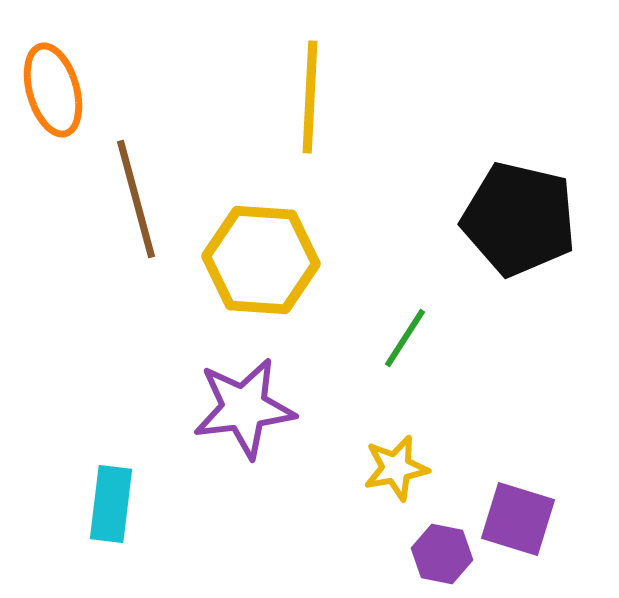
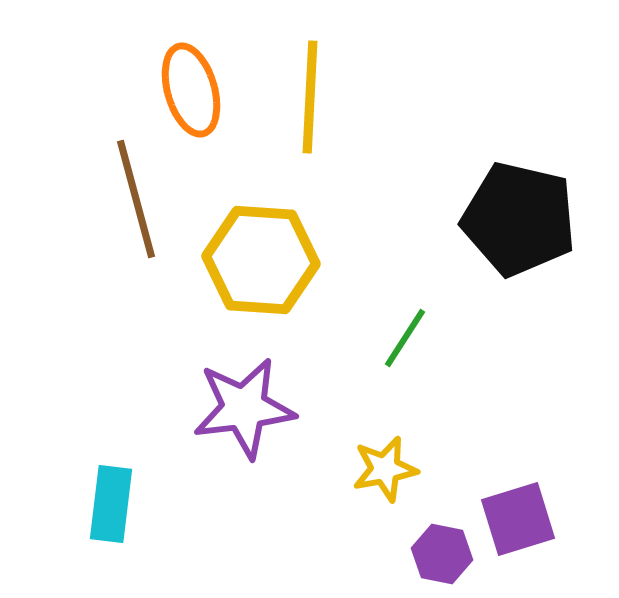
orange ellipse: moved 138 px right
yellow star: moved 11 px left, 1 px down
purple square: rotated 34 degrees counterclockwise
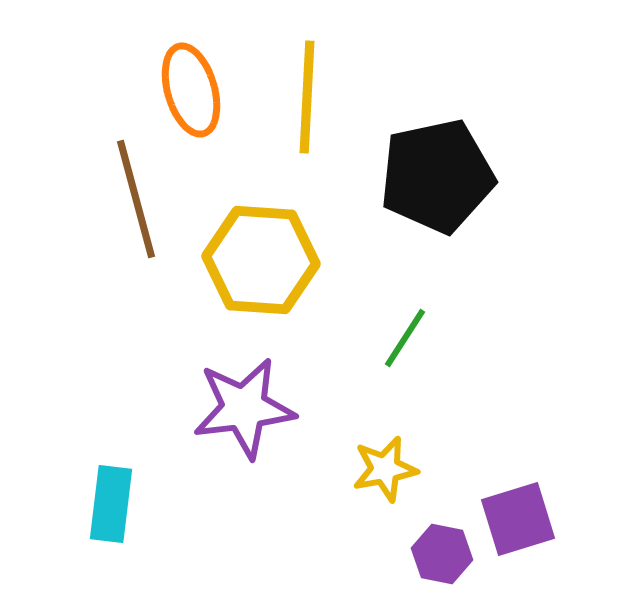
yellow line: moved 3 px left
black pentagon: moved 82 px left, 43 px up; rotated 25 degrees counterclockwise
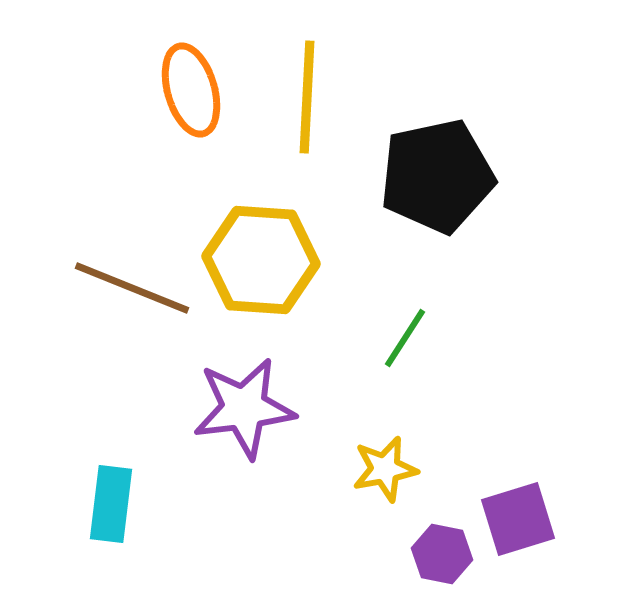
brown line: moved 4 px left, 89 px down; rotated 53 degrees counterclockwise
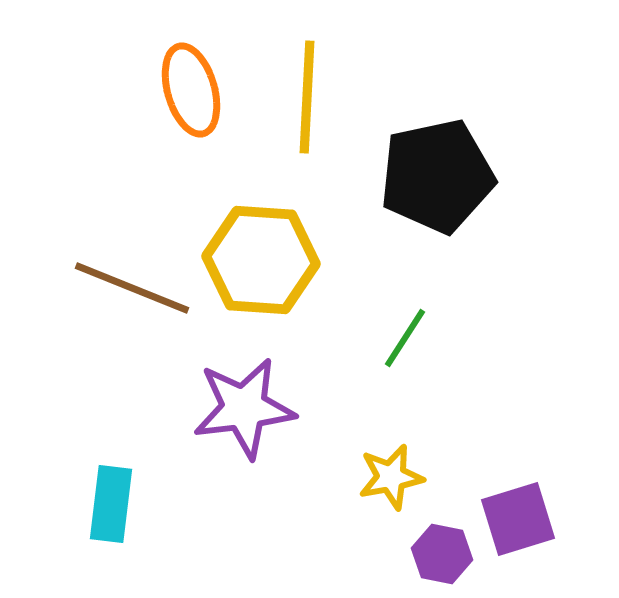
yellow star: moved 6 px right, 8 px down
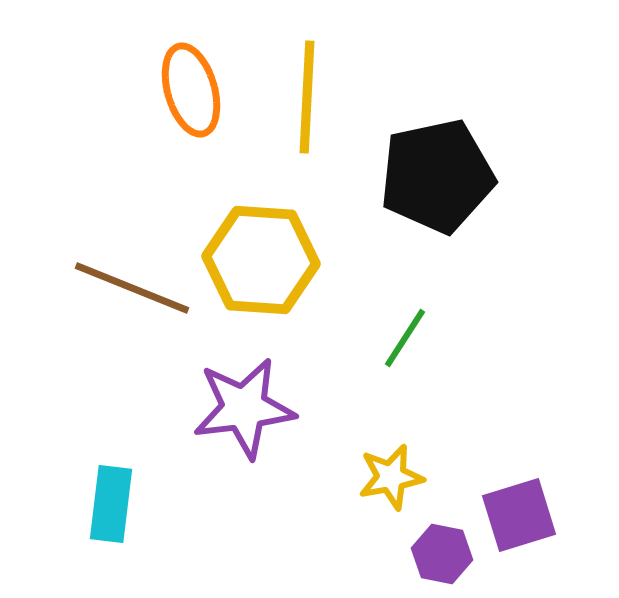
purple square: moved 1 px right, 4 px up
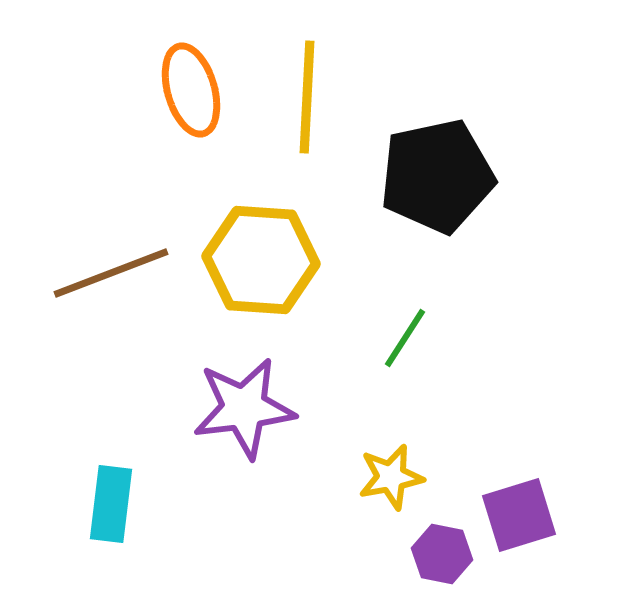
brown line: moved 21 px left, 15 px up; rotated 43 degrees counterclockwise
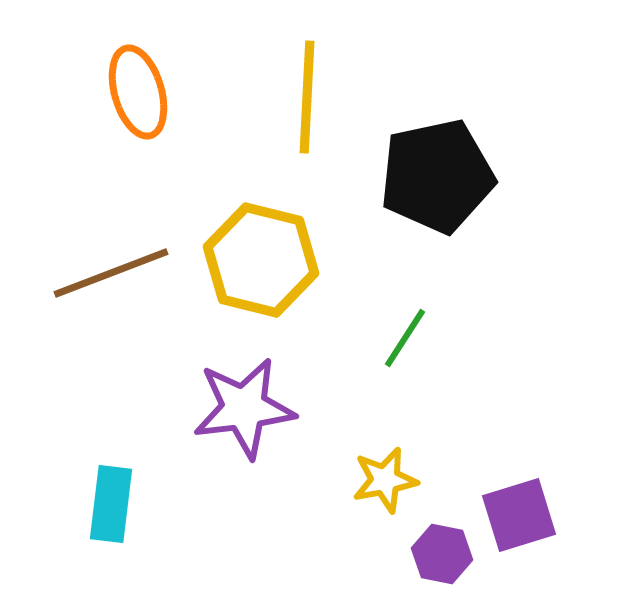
orange ellipse: moved 53 px left, 2 px down
yellow hexagon: rotated 10 degrees clockwise
yellow star: moved 6 px left, 3 px down
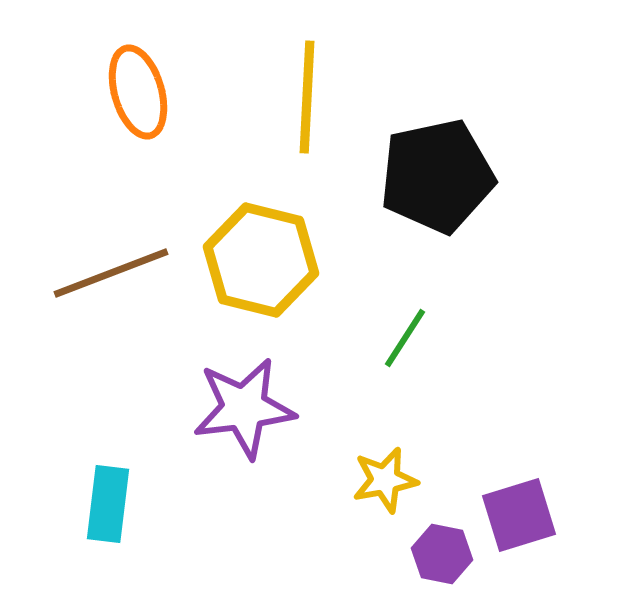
cyan rectangle: moved 3 px left
